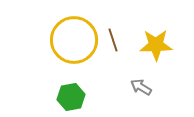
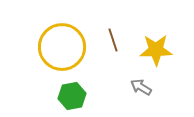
yellow circle: moved 12 px left, 7 px down
yellow star: moved 5 px down
green hexagon: moved 1 px right, 1 px up
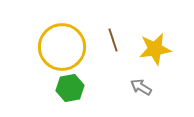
yellow star: moved 1 px left, 1 px up; rotated 8 degrees counterclockwise
green hexagon: moved 2 px left, 8 px up
